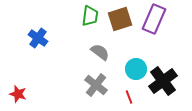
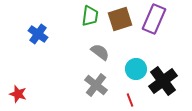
blue cross: moved 4 px up
red line: moved 1 px right, 3 px down
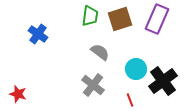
purple rectangle: moved 3 px right
gray cross: moved 3 px left
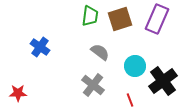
blue cross: moved 2 px right, 13 px down
cyan circle: moved 1 px left, 3 px up
red star: moved 1 px up; rotated 18 degrees counterclockwise
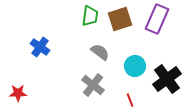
black cross: moved 4 px right, 2 px up
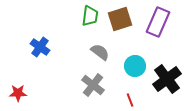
purple rectangle: moved 1 px right, 3 px down
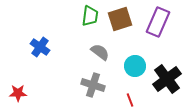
gray cross: rotated 20 degrees counterclockwise
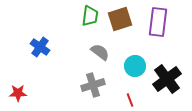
purple rectangle: rotated 16 degrees counterclockwise
gray cross: rotated 35 degrees counterclockwise
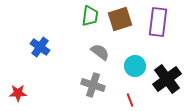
gray cross: rotated 35 degrees clockwise
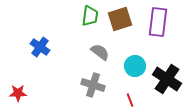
black cross: rotated 20 degrees counterclockwise
